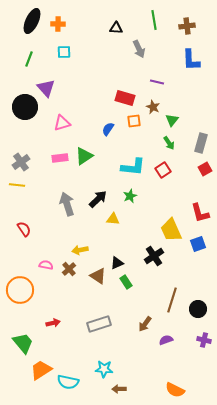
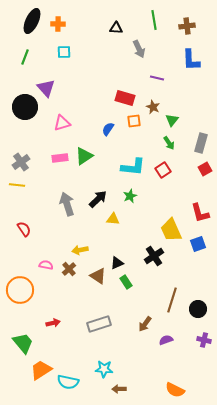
green line at (29, 59): moved 4 px left, 2 px up
purple line at (157, 82): moved 4 px up
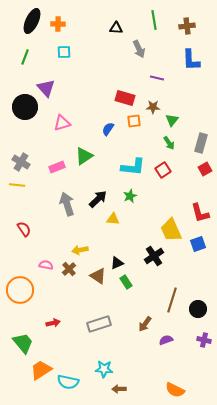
brown star at (153, 107): rotated 24 degrees counterclockwise
pink rectangle at (60, 158): moved 3 px left, 9 px down; rotated 14 degrees counterclockwise
gray cross at (21, 162): rotated 24 degrees counterclockwise
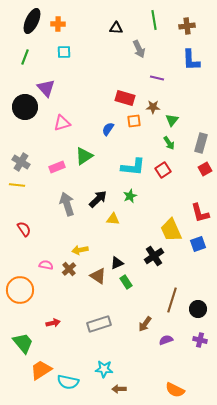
purple cross at (204, 340): moved 4 px left
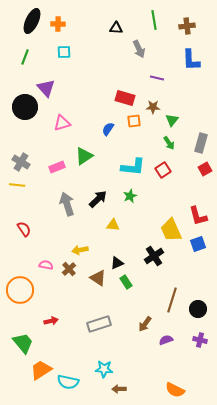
red L-shape at (200, 213): moved 2 px left, 3 px down
yellow triangle at (113, 219): moved 6 px down
brown triangle at (98, 276): moved 2 px down
red arrow at (53, 323): moved 2 px left, 2 px up
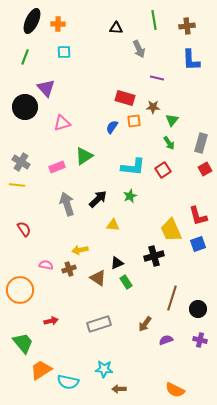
blue semicircle at (108, 129): moved 4 px right, 2 px up
black cross at (154, 256): rotated 18 degrees clockwise
brown cross at (69, 269): rotated 24 degrees clockwise
brown line at (172, 300): moved 2 px up
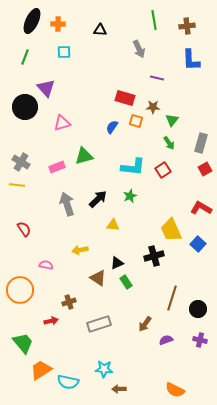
black triangle at (116, 28): moved 16 px left, 2 px down
orange square at (134, 121): moved 2 px right; rotated 24 degrees clockwise
green triangle at (84, 156): rotated 18 degrees clockwise
red L-shape at (198, 216): moved 3 px right, 8 px up; rotated 135 degrees clockwise
blue square at (198, 244): rotated 28 degrees counterclockwise
brown cross at (69, 269): moved 33 px down
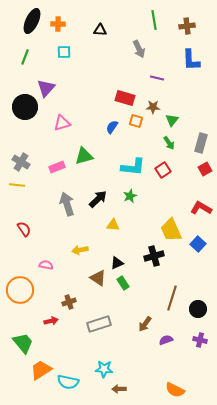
purple triangle at (46, 88): rotated 24 degrees clockwise
green rectangle at (126, 282): moved 3 px left, 1 px down
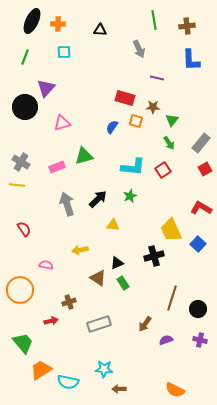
gray rectangle at (201, 143): rotated 24 degrees clockwise
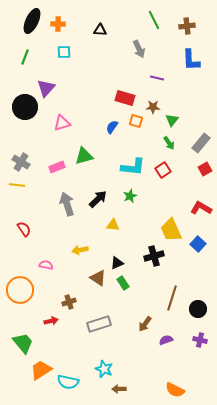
green line at (154, 20): rotated 18 degrees counterclockwise
cyan star at (104, 369): rotated 18 degrees clockwise
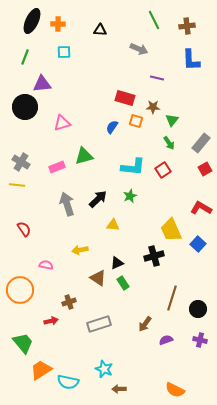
gray arrow at (139, 49): rotated 42 degrees counterclockwise
purple triangle at (46, 88): moved 4 px left, 4 px up; rotated 42 degrees clockwise
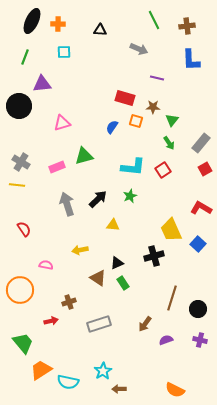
black circle at (25, 107): moved 6 px left, 1 px up
cyan star at (104, 369): moved 1 px left, 2 px down; rotated 18 degrees clockwise
